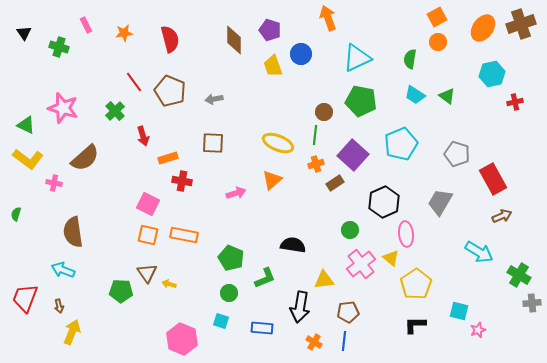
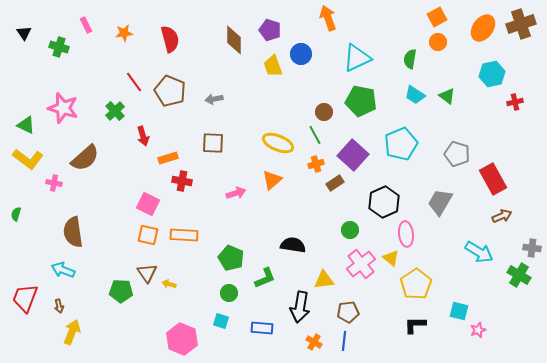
green line at (315, 135): rotated 36 degrees counterclockwise
orange rectangle at (184, 235): rotated 8 degrees counterclockwise
gray cross at (532, 303): moved 55 px up; rotated 12 degrees clockwise
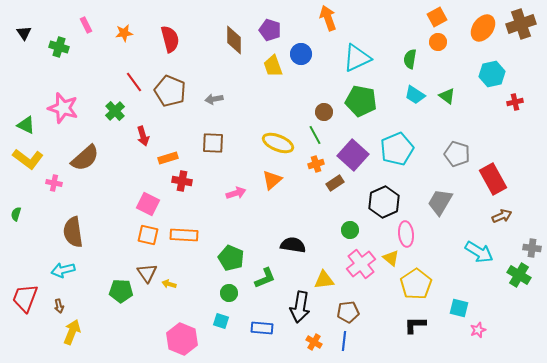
cyan pentagon at (401, 144): moved 4 px left, 5 px down
cyan arrow at (63, 270): rotated 35 degrees counterclockwise
cyan square at (459, 311): moved 3 px up
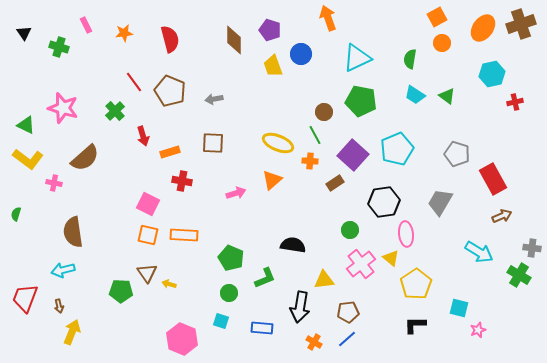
orange circle at (438, 42): moved 4 px right, 1 px down
orange rectangle at (168, 158): moved 2 px right, 6 px up
orange cross at (316, 164): moved 6 px left, 3 px up; rotated 21 degrees clockwise
black hexagon at (384, 202): rotated 16 degrees clockwise
blue line at (344, 341): moved 3 px right, 2 px up; rotated 42 degrees clockwise
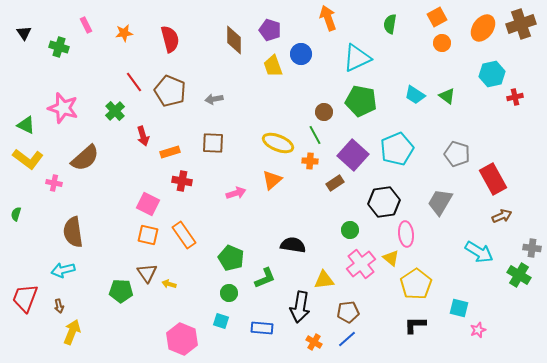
green semicircle at (410, 59): moved 20 px left, 35 px up
red cross at (515, 102): moved 5 px up
orange rectangle at (184, 235): rotated 52 degrees clockwise
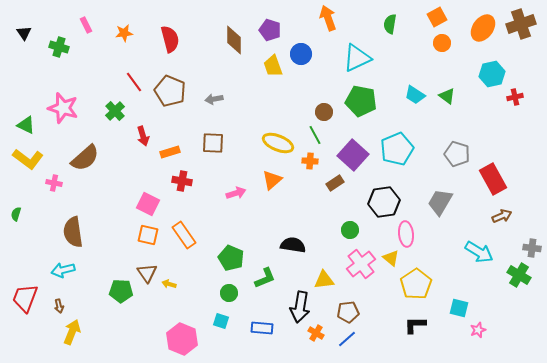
orange cross at (314, 342): moved 2 px right, 9 px up
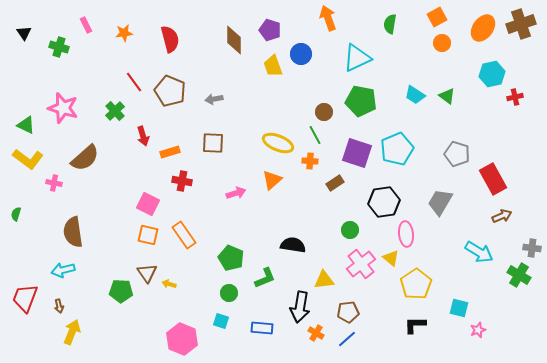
purple square at (353, 155): moved 4 px right, 2 px up; rotated 24 degrees counterclockwise
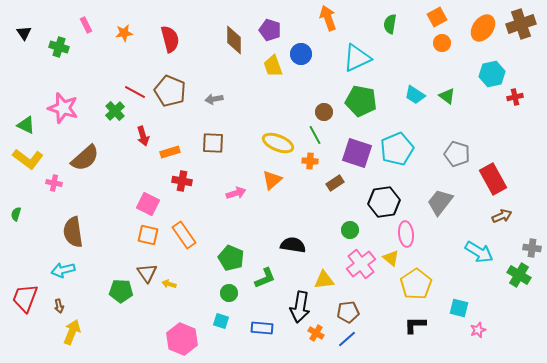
red line at (134, 82): moved 1 px right, 10 px down; rotated 25 degrees counterclockwise
gray trapezoid at (440, 202): rotated 8 degrees clockwise
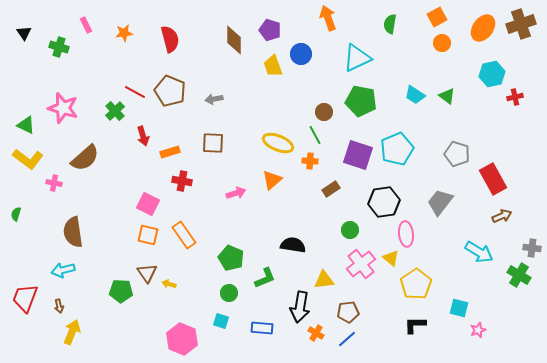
purple square at (357, 153): moved 1 px right, 2 px down
brown rectangle at (335, 183): moved 4 px left, 6 px down
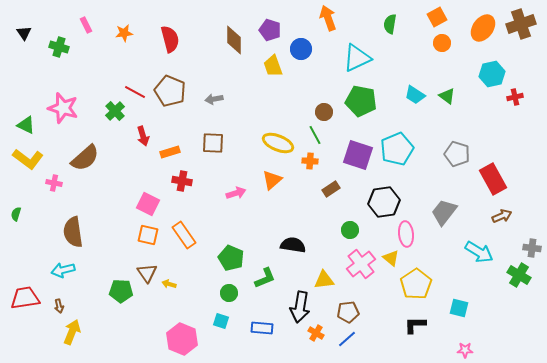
blue circle at (301, 54): moved 5 px up
gray trapezoid at (440, 202): moved 4 px right, 10 px down
red trapezoid at (25, 298): rotated 60 degrees clockwise
pink star at (478, 330): moved 13 px left, 20 px down; rotated 21 degrees clockwise
